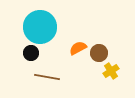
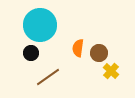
cyan circle: moved 2 px up
orange semicircle: rotated 54 degrees counterclockwise
yellow cross: rotated 14 degrees counterclockwise
brown line: moved 1 px right; rotated 45 degrees counterclockwise
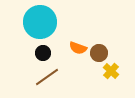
cyan circle: moved 3 px up
orange semicircle: rotated 78 degrees counterclockwise
black circle: moved 12 px right
brown line: moved 1 px left
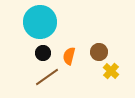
orange semicircle: moved 9 px left, 8 px down; rotated 84 degrees clockwise
brown circle: moved 1 px up
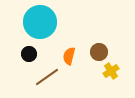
black circle: moved 14 px left, 1 px down
yellow cross: rotated 14 degrees clockwise
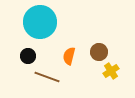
black circle: moved 1 px left, 2 px down
brown line: rotated 55 degrees clockwise
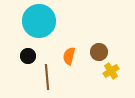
cyan circle: moved 1 px left, 1 px up
brown line: rotated 65 degrees clockwise
